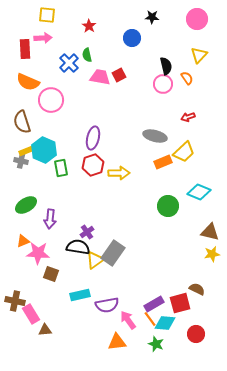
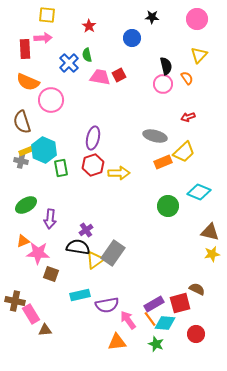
purple cross at (87, 232): moved 1 px left, 2 px up
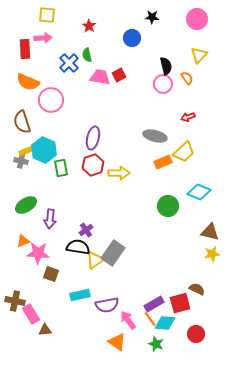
orange triangle at (117, 342): rotated 42 degrees clockwise
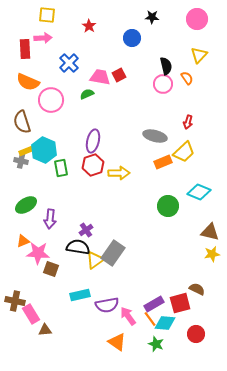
green semicircle at (87, 55): moved 39 px down; rotated 80 degrees clockwise
red arrow at (188, 117): moved 5 px down; rotated 56 degrees counterclockwise
purple ellipse at (93, 138): moved 3 px down
brown square at (51, 274): moved 5 px up
pink arrow at (128, 320): moved 4 px up
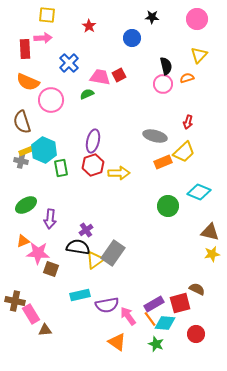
orange semicircle at (187, 78): rotated 72 degrees counterclockwise
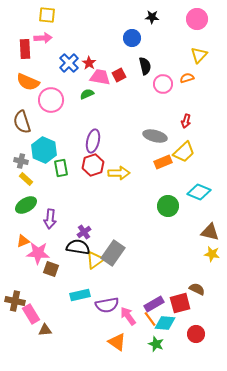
red star at (89, 26): moved 37 px down
black semicircle at (166, 66): moved 21 px left
red arrow at (188, 122): moved 2 px left, 1 px up
yellow rectangle at (26, 151): moved 28 px down; rotated 64 degrees clockwise
purple cross at (86, 230): moved 2 px left, 2 px down
yellow star at (212, 254): rotated 21 degrees clockwise
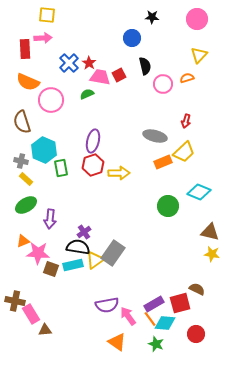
cyan rectangle at (80, 295): moved 7 px left, 30 px up
